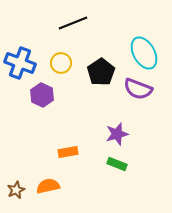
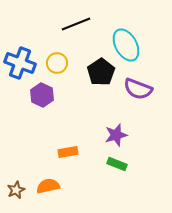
black line: moved 3 px right, 1 px down
cyan ellipse: moved 18 px left, 8 px up
yellow circle: moved 4 px left
purple star: moved 1 px left, 1 px down
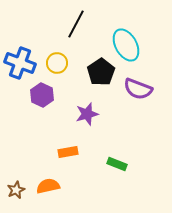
black line: rotated 40 degrees counterclockwise
purple star: moved 29 px left, 21 px up
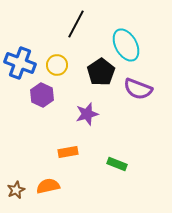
yellow circle: moved 2 px down
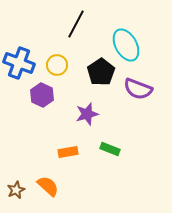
blue cross: moved 1 px left
green rectangle: moved 7 px left, 15 px up
orange semicircle: rotated 55 degrees clockwise
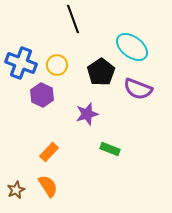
black line: moved 3 px left, 5 px up; rotated 48 degrees counterclockwise
cyan ellipse: moved 6 px right, 2 px down; rotated 24 degrees counterclockwise
blue cross: moved 2 px right
orange rectangle: moved 19 px left; rotated 36 degrees counterclockwise
orange semicircle: rotated 15 degrees clockwise
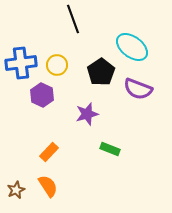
blue cross: rotated 28 degrees counterclockwise
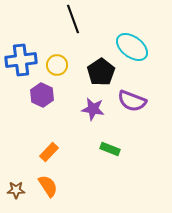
blue cross: moved 3 px up
purple semicircle: moved 6 px left, 12 px down
purple star: moved 6 px right, 5 px up; rotated 25 degrees clockwise
brown star: rotated 24 degrees clockwise
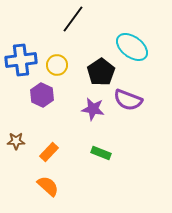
black line: rotated 56 degrees clockwise
purple semicircle: moved 4 px left, 1 px up
green rectangle: moved 9 px left, 4 px down
orange semicircle: rotated 15 degrees counterclockwise
brown star: moved 49 px up
